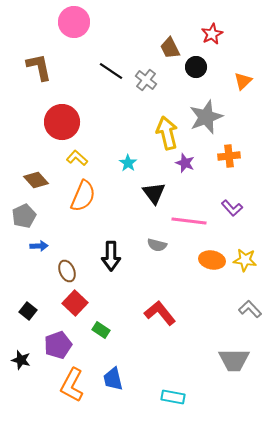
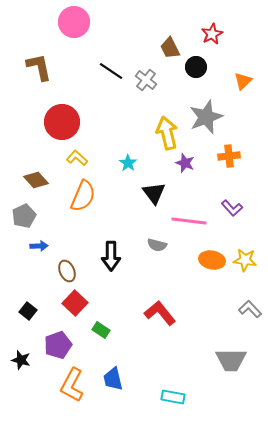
gray trapezoid: moved 3 px left
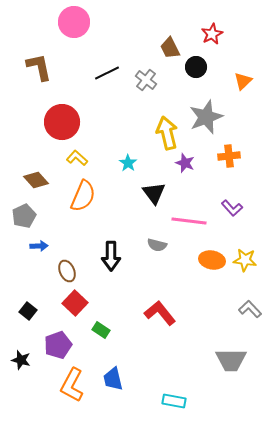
black line: moved 4 px left, 2 px down; rotated 60 degrees counterclockwise
cyan rectangle: moved 1 px right, 4 px down
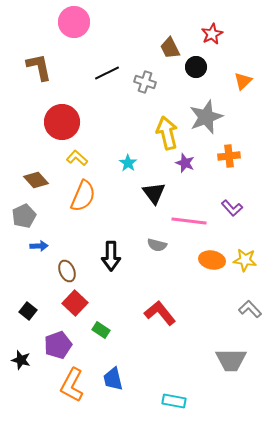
gray cross: moved 1 px left, 2 px down; rotated 20 degrees counterclockwise
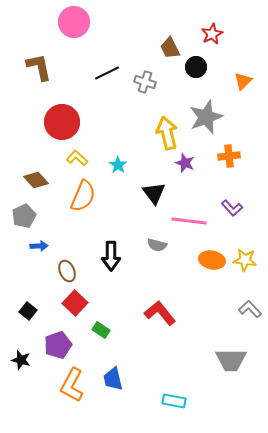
cyan star: moved 10 px left, 2 px down
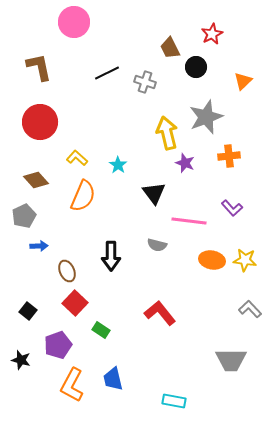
red circle: moved 22 px left
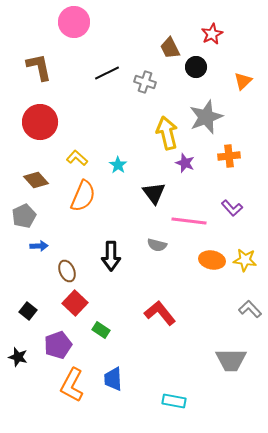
black star: moved 3 px left, 3 px up
blue trapezoid: rotated 10 degrees clockwise
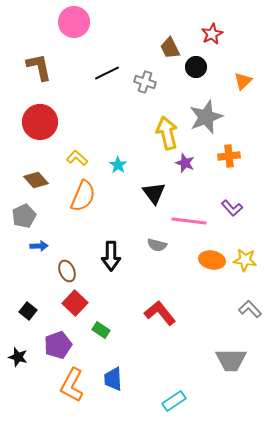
cyan rectangle: rotated 45 degrees counterclockwise
